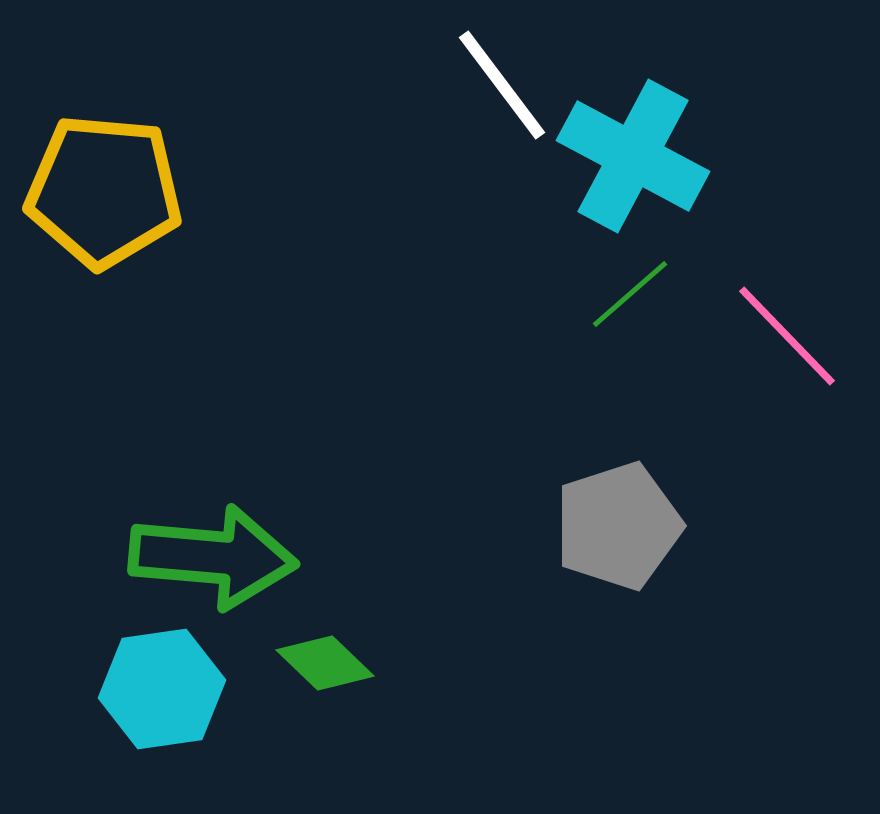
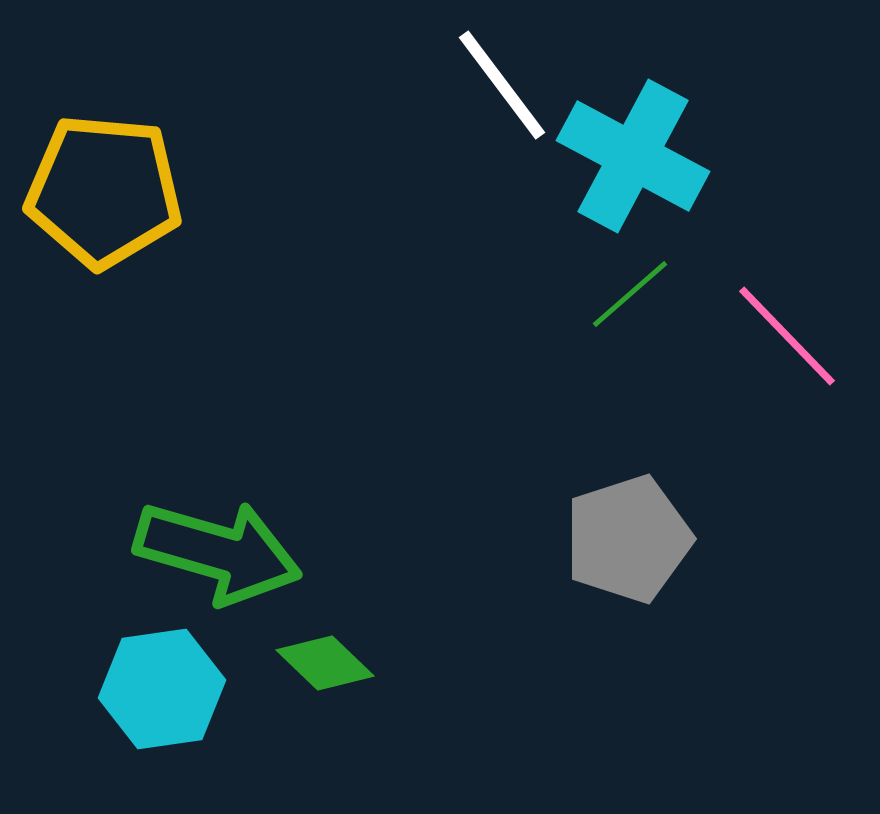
gray pentagon: moved 10 px right, 13 px down
green arrow: moved 5 px right, 5 px up; rotated 11 degrees clockwise
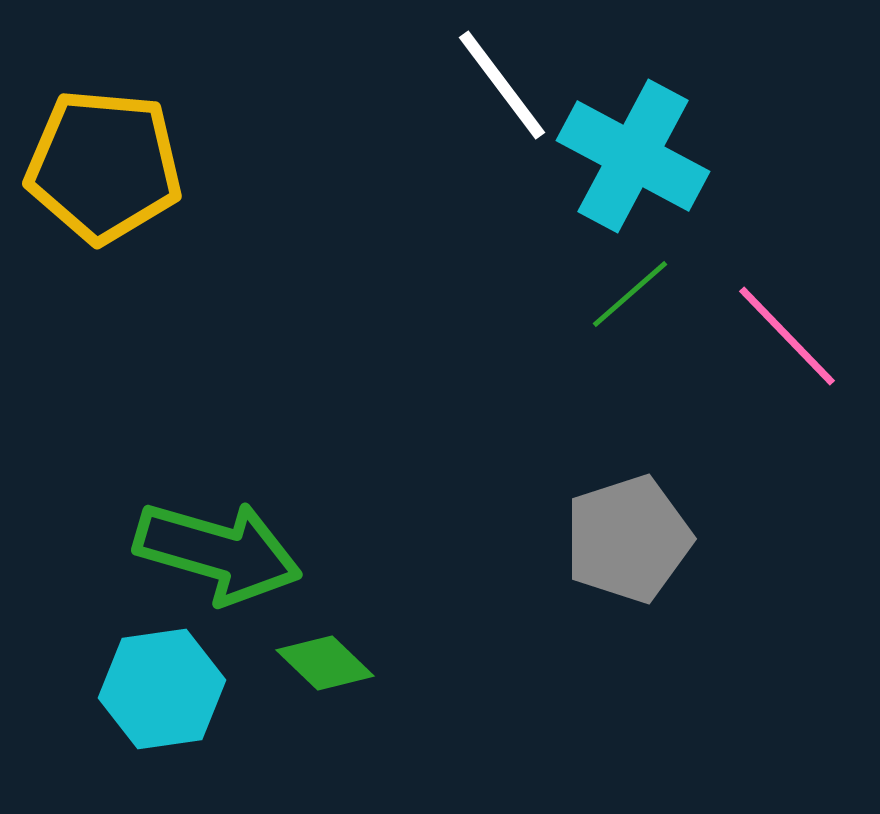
yellow pentagon: moved 25 px up
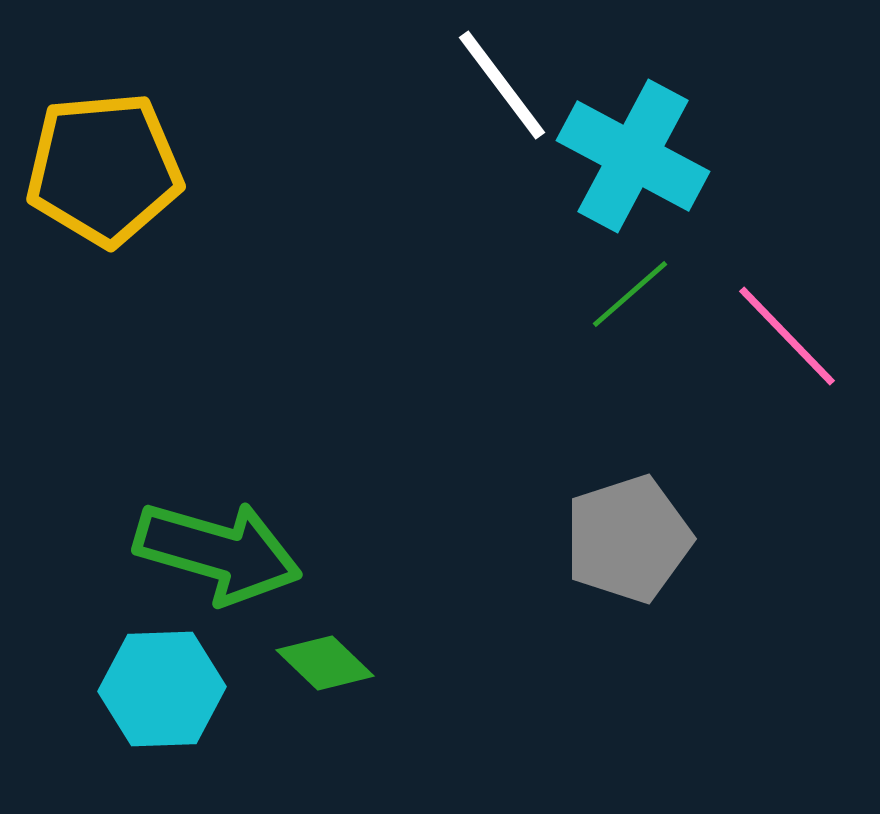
yellow pentagon: moved 3 px down; rotated 10 degrees counterclockwise
cyan hexagon: rotated 6 degrees clockwise
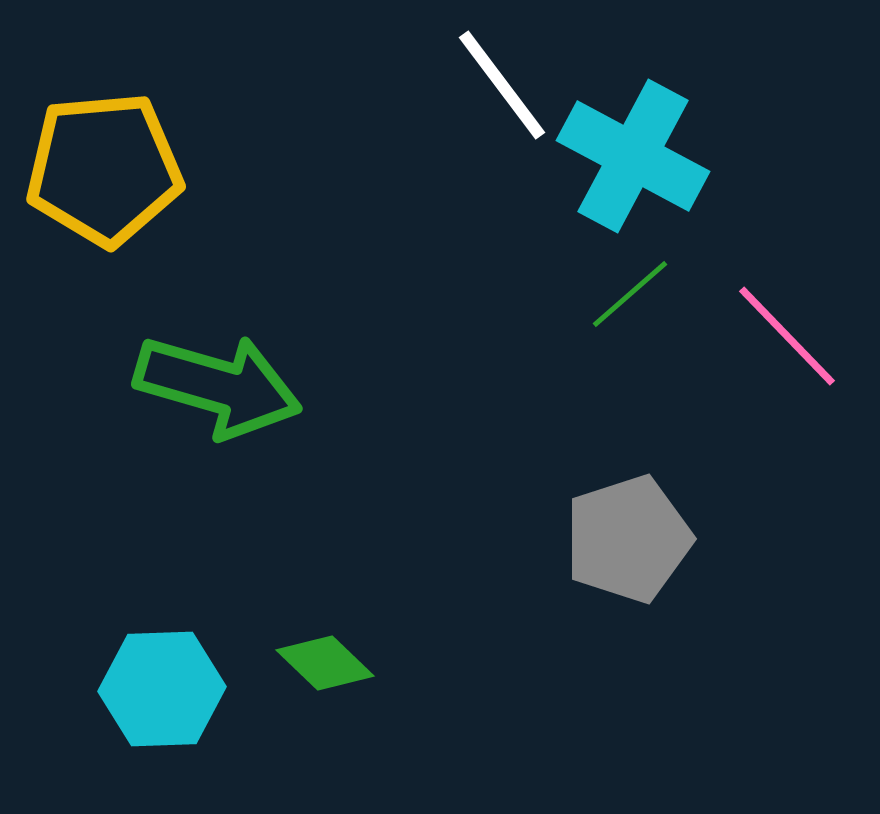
green arrow: moved 166 px up
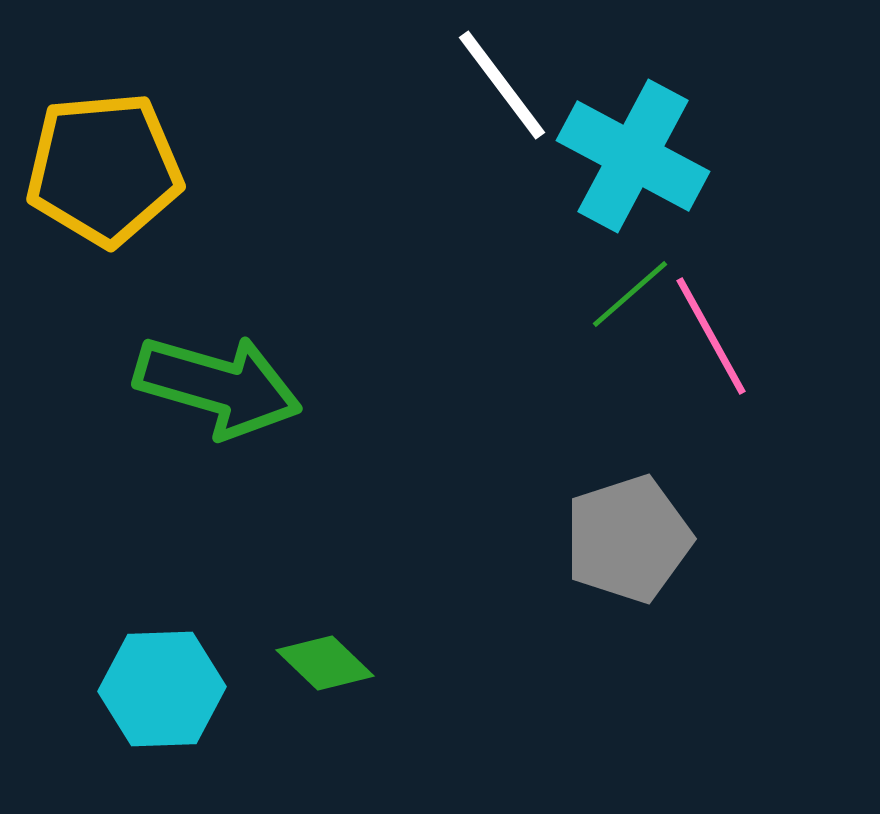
pink line: moved 76 px left; rotated 15 degrees clockwise
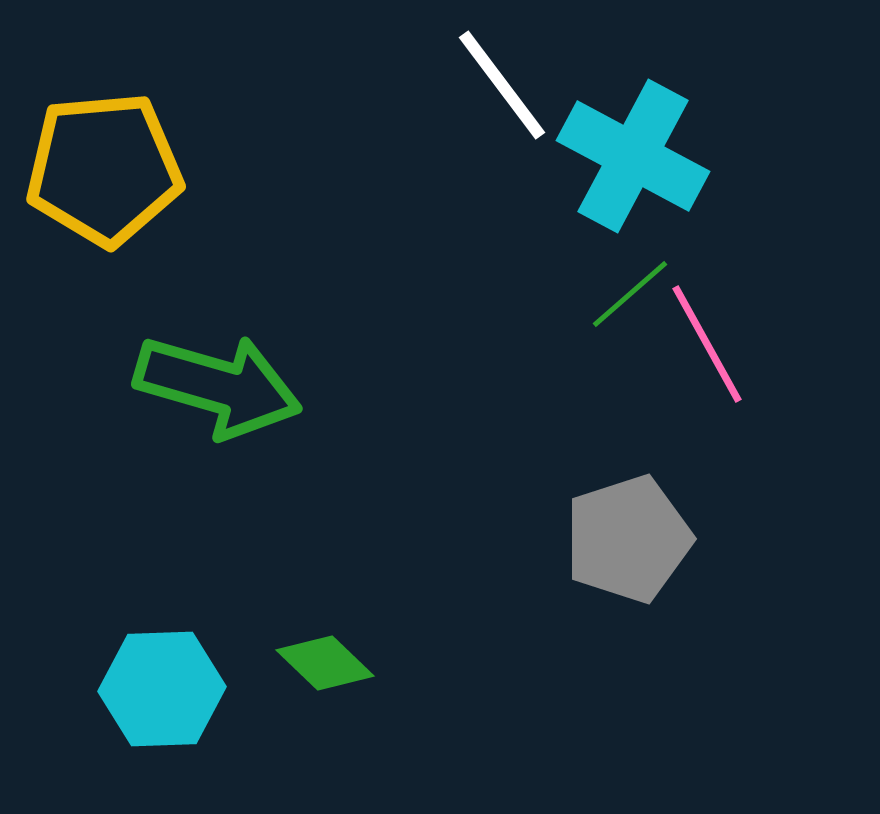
pink line: moved 4 px left, 8 px down
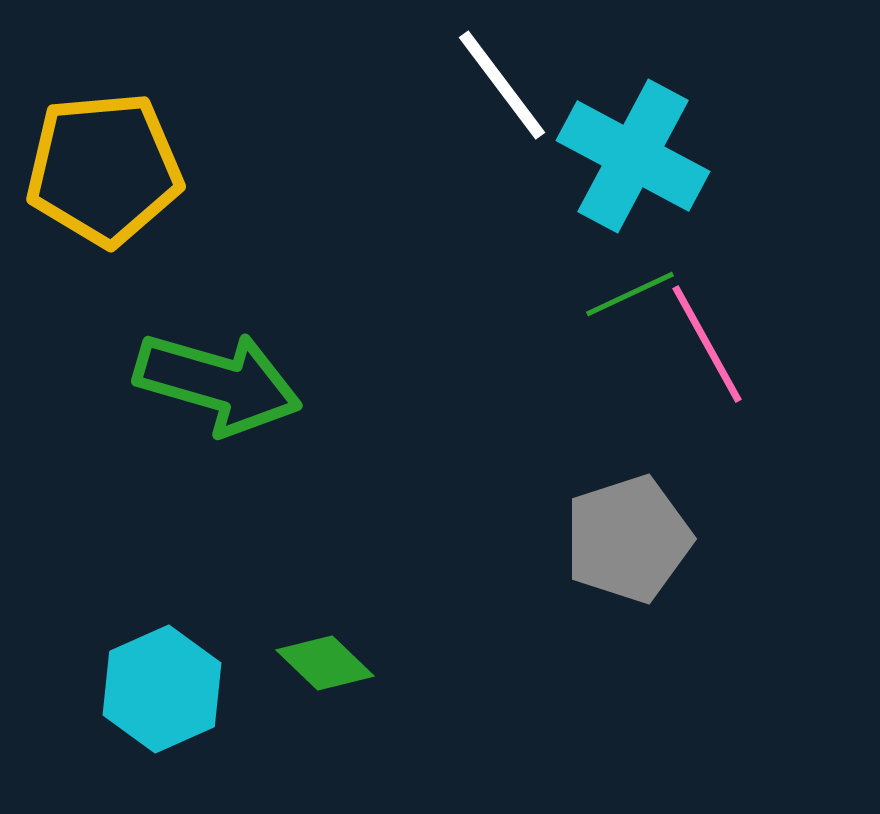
green line: rotated 16 degrees clockwise
green arrow: moved 3 px up
cyan hexagon: rotated 22 degrees counterclockwise
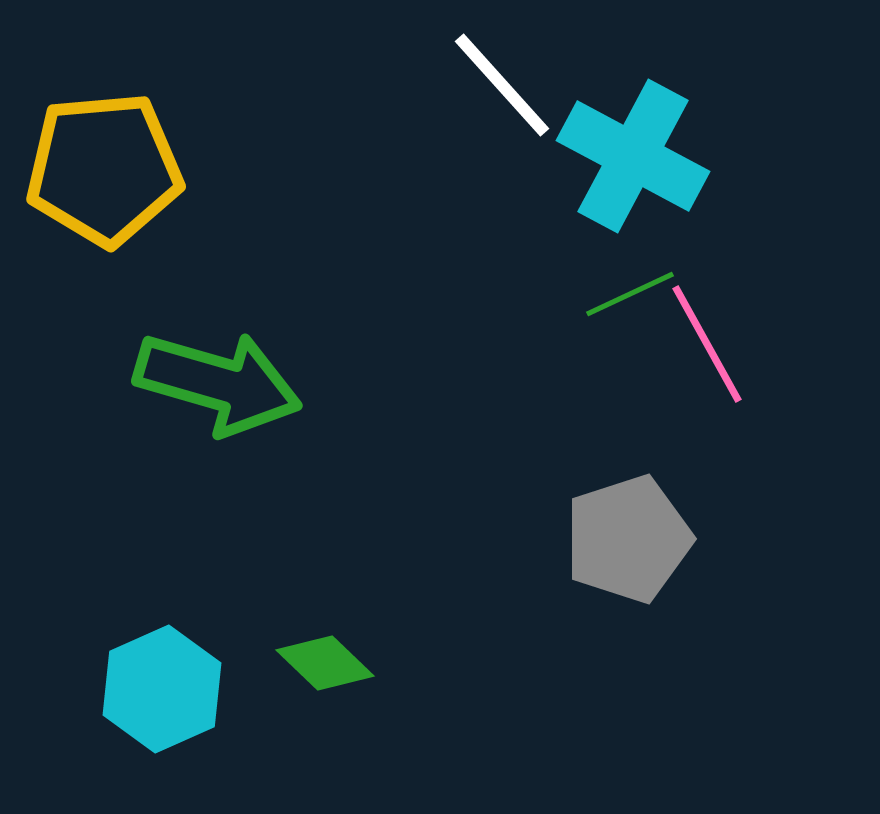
white line: rotated 5 degrees counterclockwise
